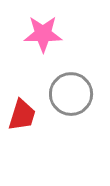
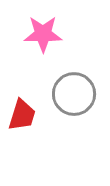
gray circle: moved 3 px right
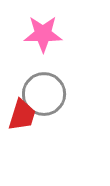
gray circle: moved 30 px left
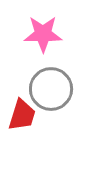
gray circle: moved 7 px right, 5 px up
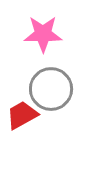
red trapezoid: rotated 136 degrees counterclockwise
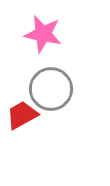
pink star: rotated 12 degrees clockwise
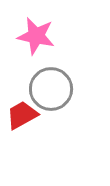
pink star: moved 7 px left, 2 px down
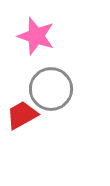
pink star: rotated 6 degrees clockwise
